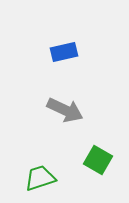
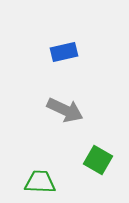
green trapezoid: moved 4 px down; rotated 20 degrees clockwise
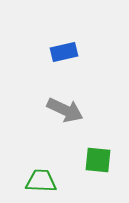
green square: rotated 24 degrees counterclockwise
green trapezoid: moved 1 px right, 1 px up
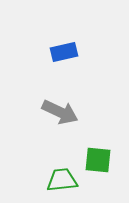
gray arrow: moved 5 px left, 2 px down
green trapezoid: moved 21 px right, 1 px up; rotated 8 degrees counterclockwise
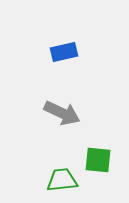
gray arrow: moved 2 px right, 1 px down
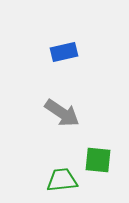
gray arrow: rotated 9 degrees clockwise
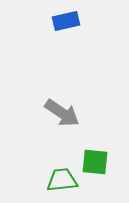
blue rectangle: moved 2 px right, 31 px up
green square: moved 3 px left, 2 px down
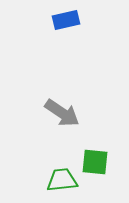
blue rectangle: moved 1 px up
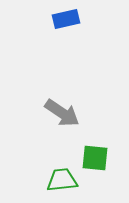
blue rectangle: moved 1 px up
green square: moved 4 px up
